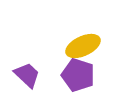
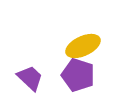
purple trapezoid: moved 3 px right, 3 px down
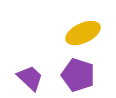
yellow ellipse: moved 13 px up
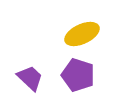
yellow ellipse: moved 1 px left, 1 px down
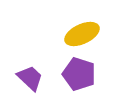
purple pentagon: moved 1 px right, 1 px up
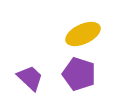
yellow ellipse: moved 1 px right
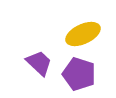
purple trapezoid: moved 9 px right, 15 px up
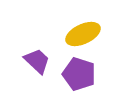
purple trapezoid: moved 2 px left, 2 px up
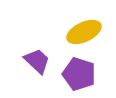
yellow ellipse: moved 1 px right, 2 px up
